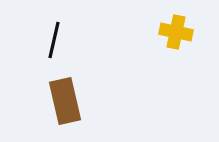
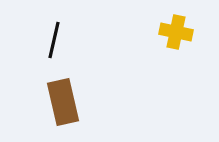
brown rectangle: moved 2 px left, 1 px down
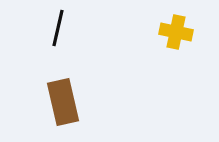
black line: moved 4 px right, 12 px up
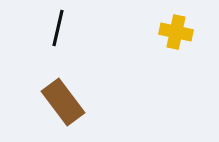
brown rectangle: rotated 24 degrees counterclockwise
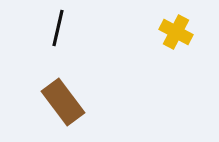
yellow cross: rotated 16 degrees clockwise
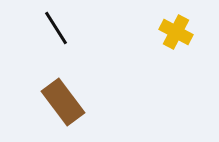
black line: moved 2 px left; rotated 45 degrees counterclockwise
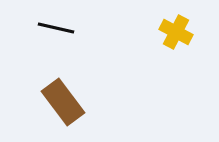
black line: rotated 45 degrees counterclockwise
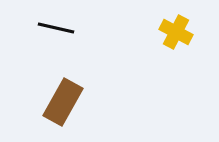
brown rectangle: rotated 66 degrees clockwise
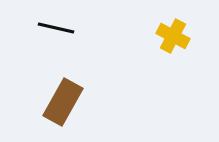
yellow cross: moved 3 px left, 4 px down
